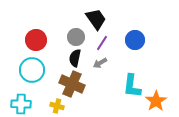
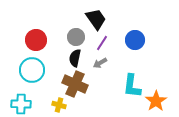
brown cross: moved 3 px right
yellow cross: moved 2 px right, 1 px up
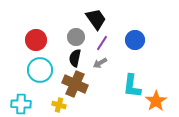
cyan circle: moved 8 px right
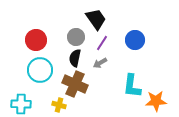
orange star: rotated 30 degrees clockwise
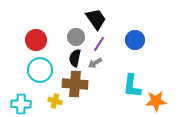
purple line: moved 3 px left, 1 px down
gray arrow: moved 5 px left
brown cross: rotated 20 degrees counterclockwise
yellow cross: moved 4 px left, 4 px up
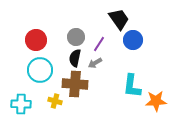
black trapezoid: moved 23 px right
blue circle: moved 2 px left
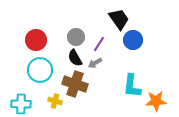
black semicircle: rotated 42 degrees counterclockwise
brown cross: rotated 15 degrees clockwise
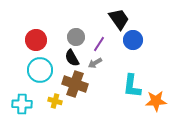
black semicircle: moved 3 px left
cyan cross: moved 1 px right
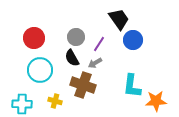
red circle: moved 2 px left, 2 px up
brown cross: moved 8 px right, 1 px down
